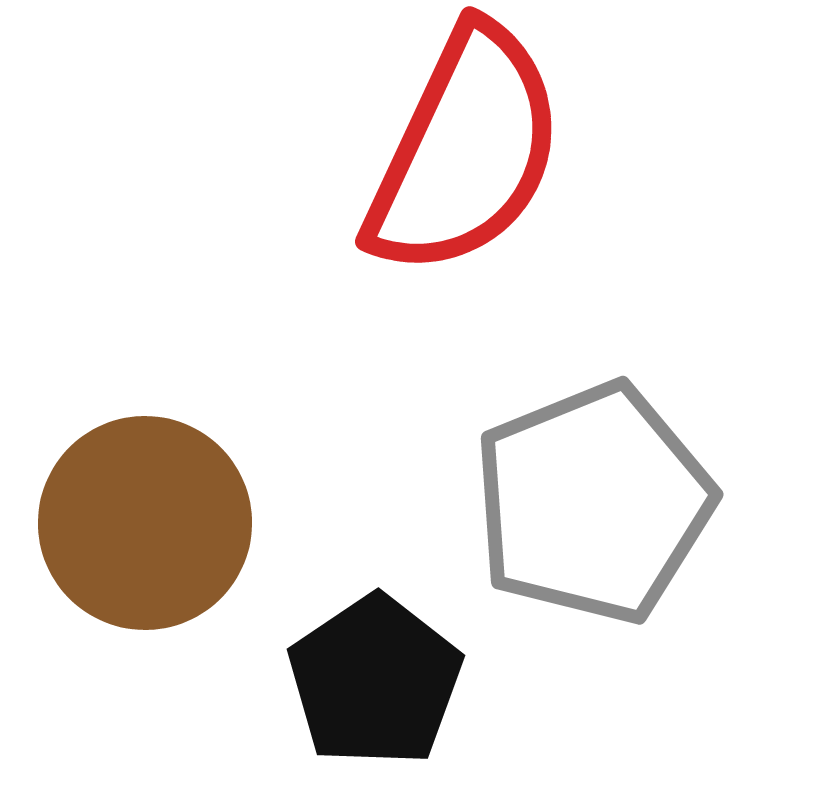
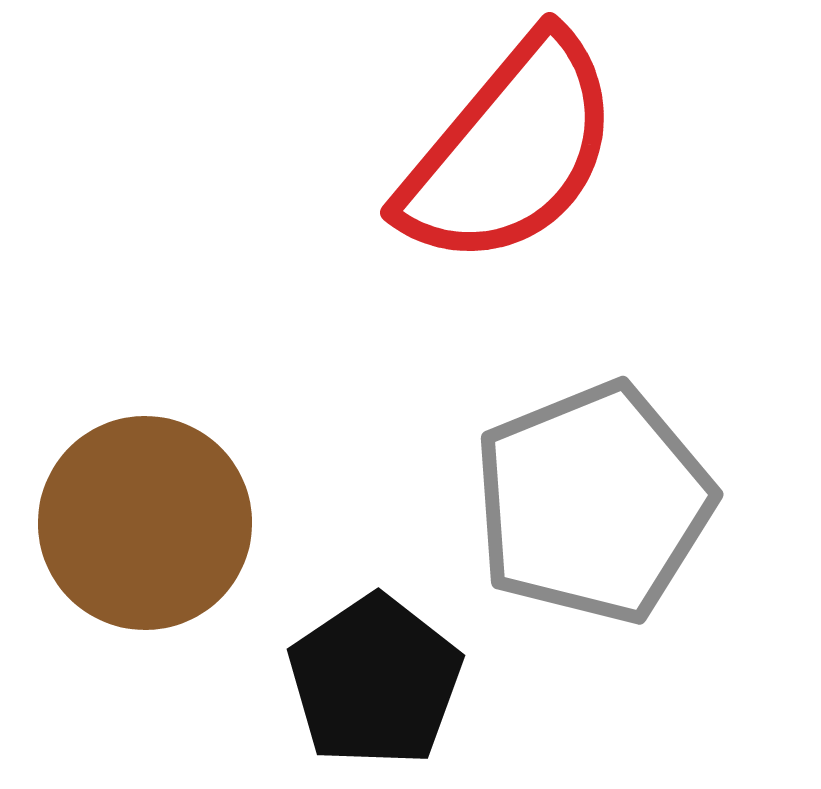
red semicircle: moved 45 px right; rotated 15 degrees clockwise
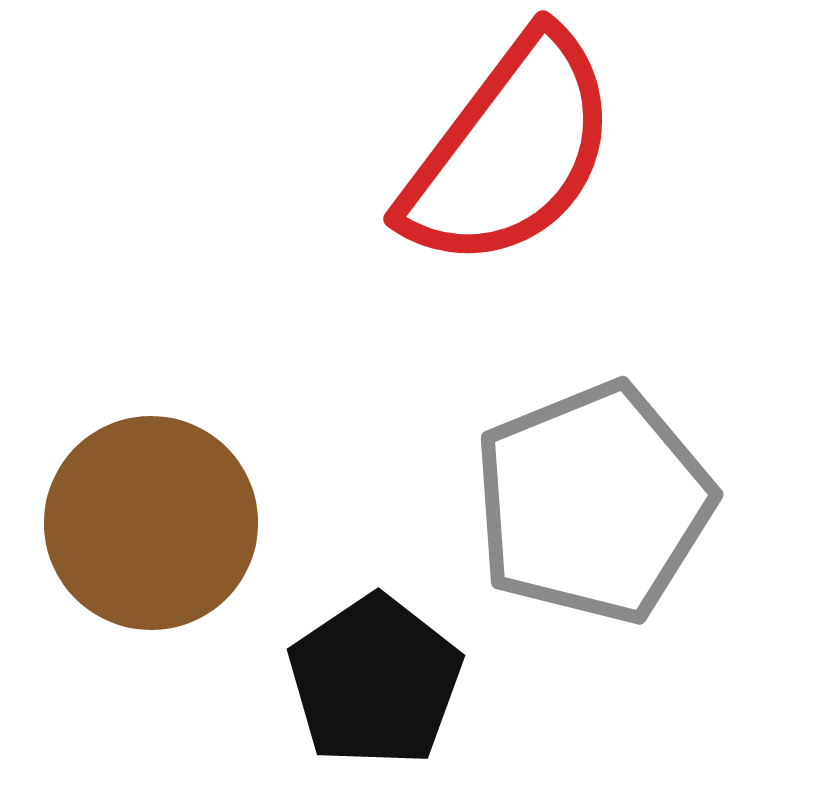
red semicircle: rotated 3 degrees counterclockwise
brown circle: moved 6 px right
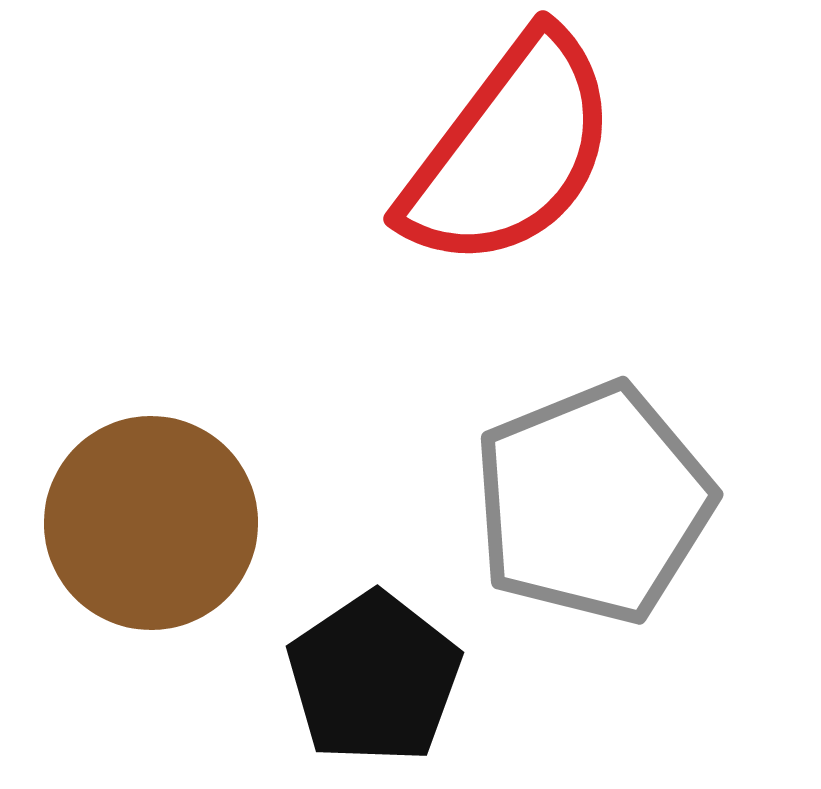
black pentagon: moved 1 px left, 3 px up
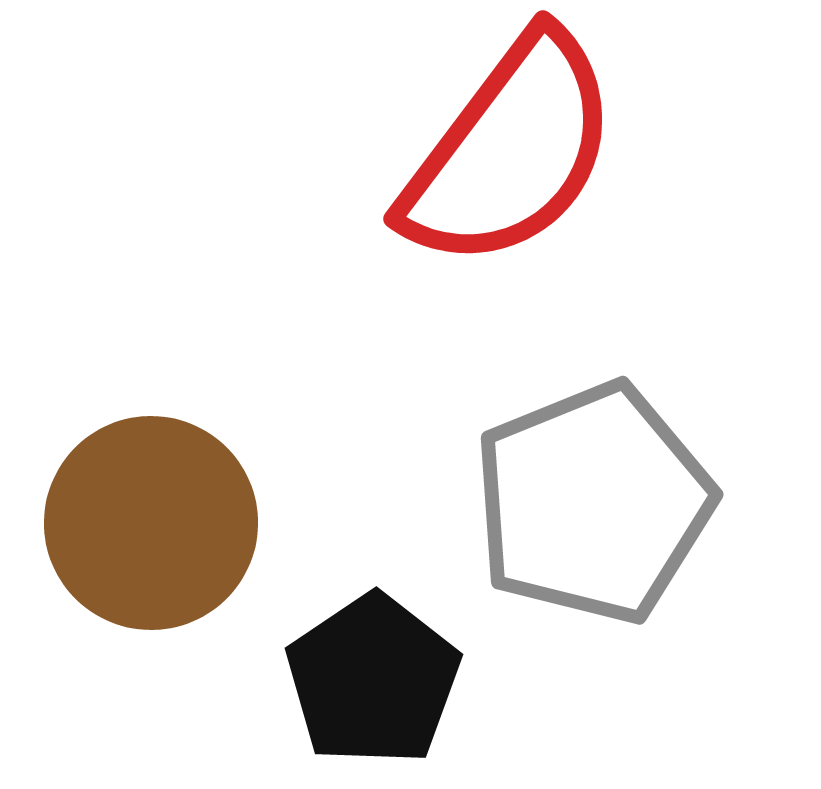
black pentagon: moved 1 px left, 2 px down
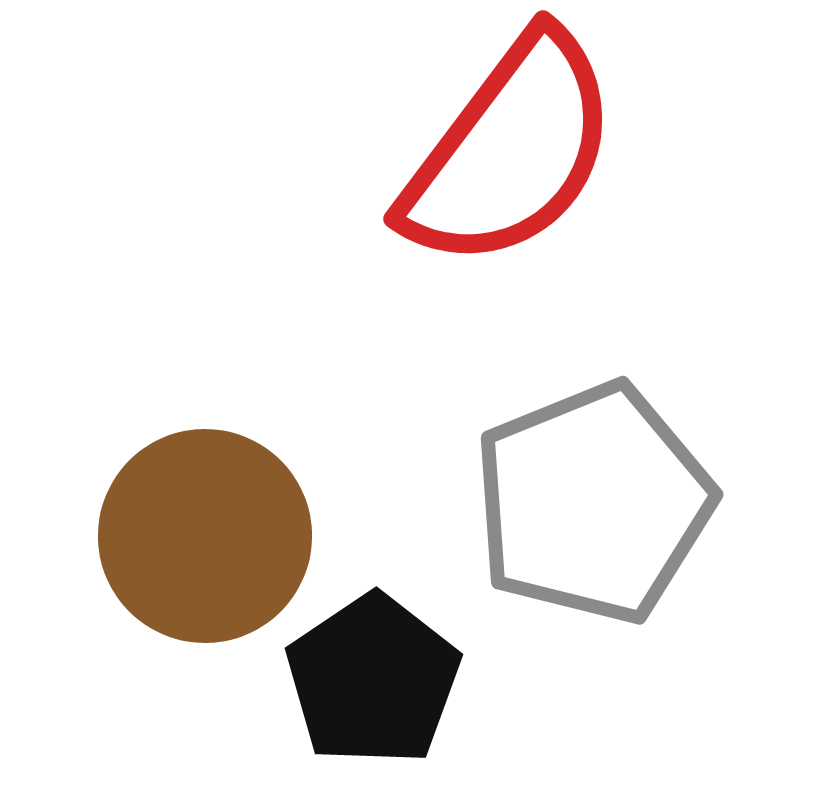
brown circle: moved 54 px right, 13 px down
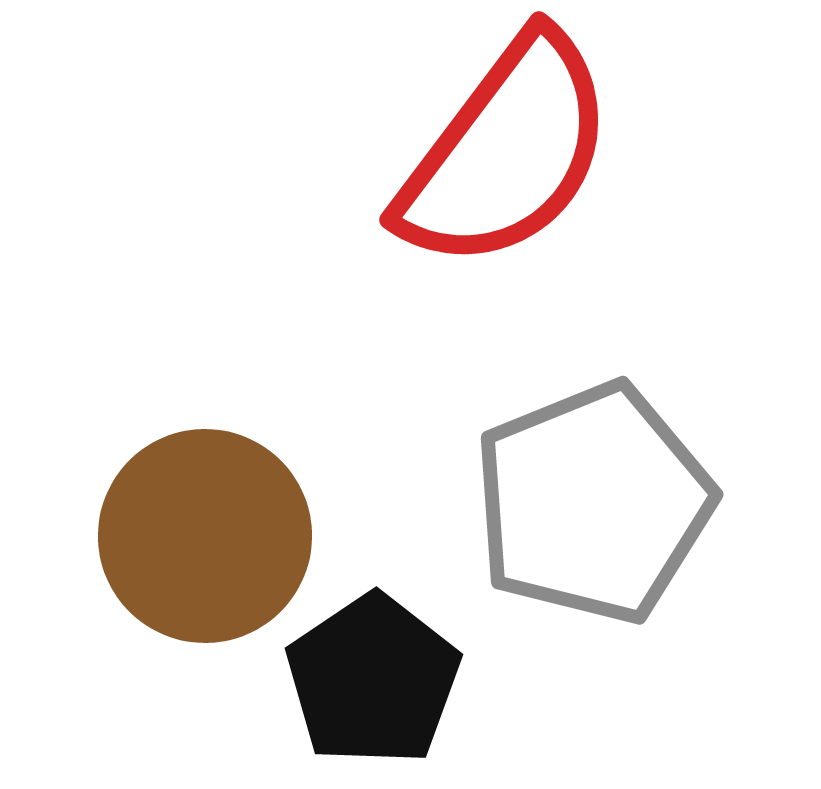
red semicircle: moved 4 px left, 1 px down
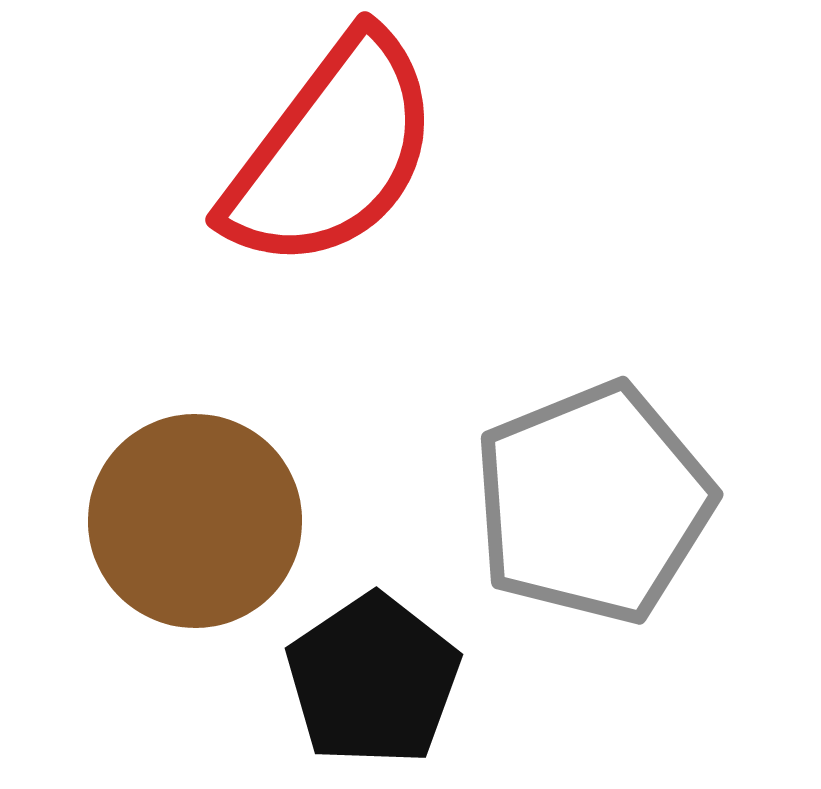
red semicircle: moved 174 px left
brown circle: moved 10 px left, 15 px up
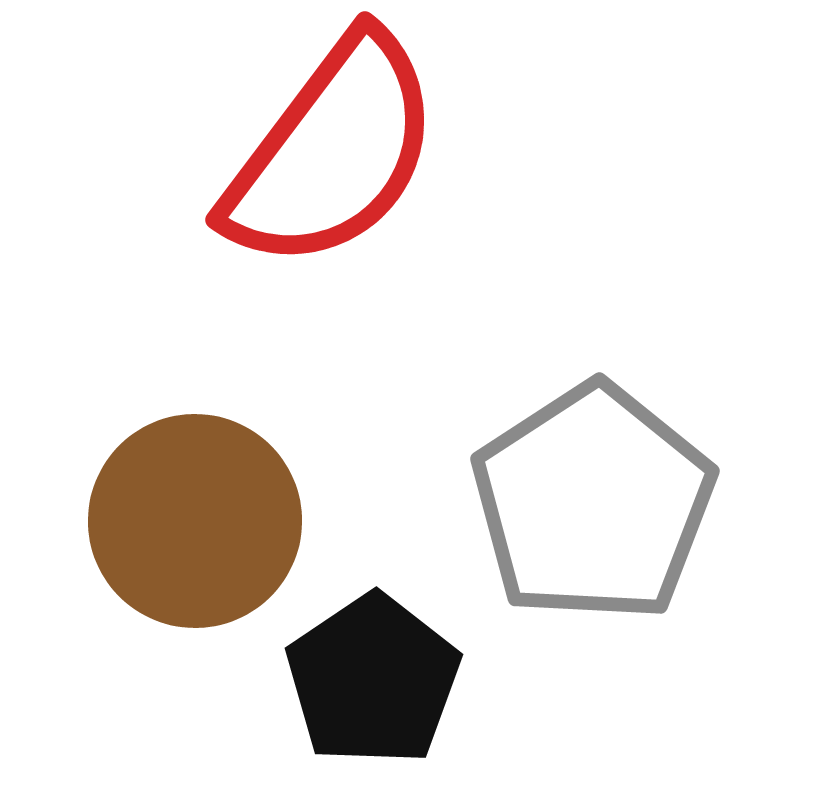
gray pentagon: rotated 11 degrees counterclockwise
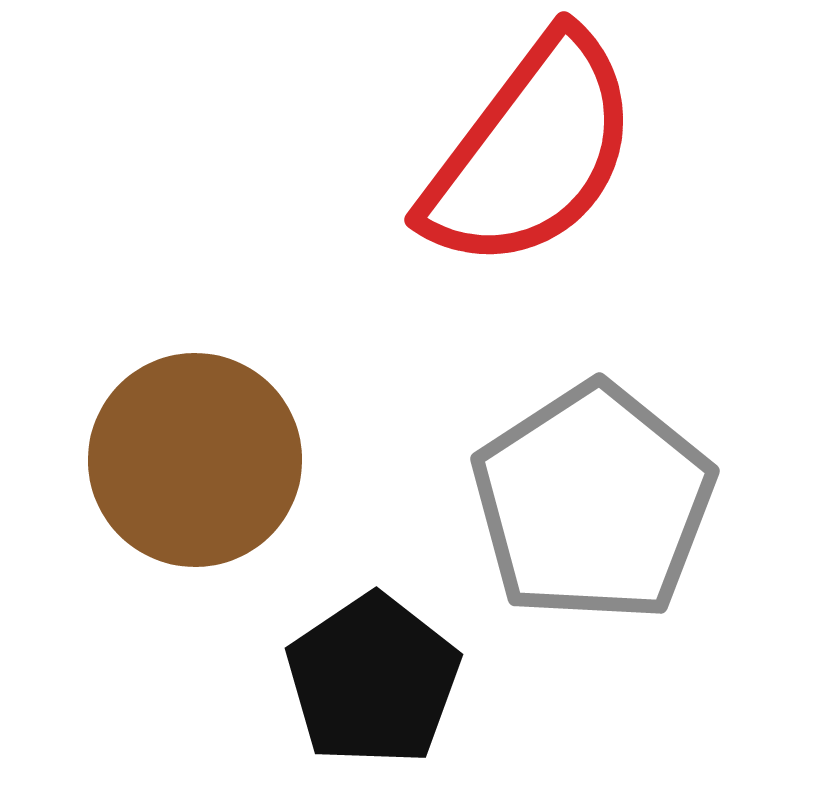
red semicircle: moved 199 px right
brown circle: moved 61 px up
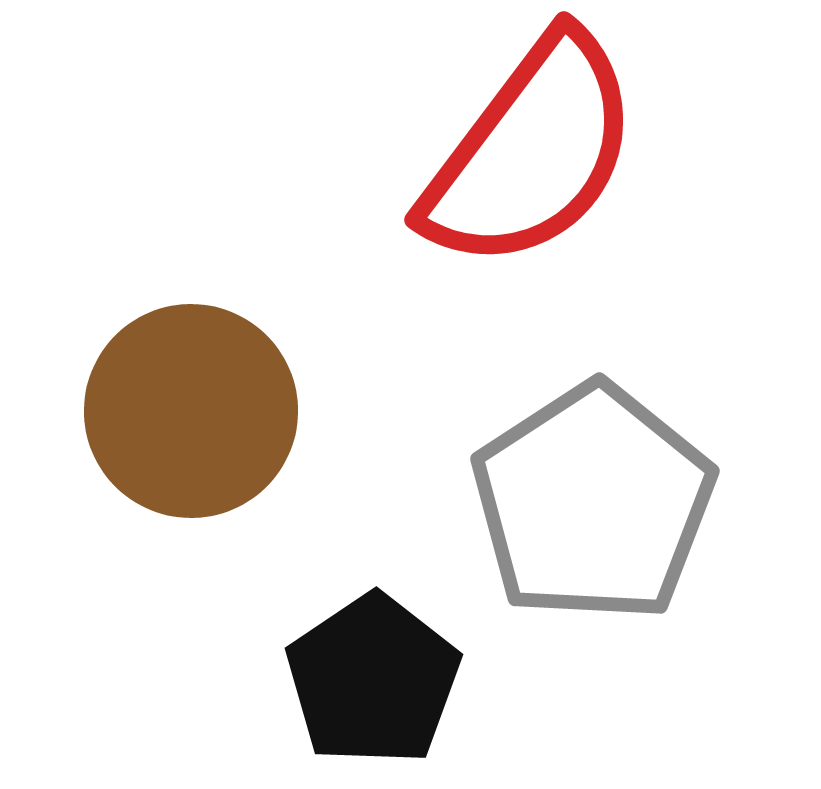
brown circle: moved 4 px left, 49 px up
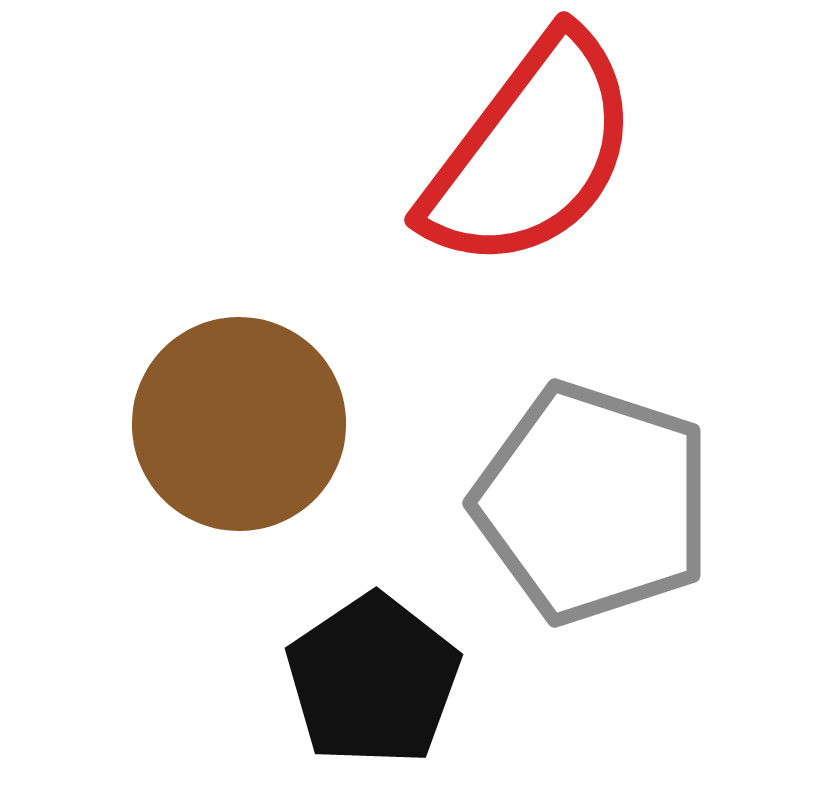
brown circle: moved 48 px right, 13 px down
gray pentagon: rotated 21 degrees counterclockwise
